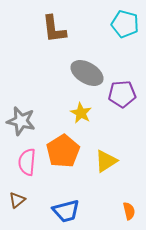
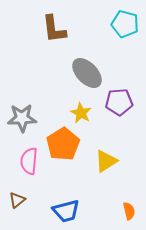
gray ellipse: rotated 16 degrees clockwise
purple pentagon: moved 3 px left, 8 px down
gray star: moved 1 px right, 3 px up; rotated 16 degrees counterclockwise
orange pentagon: moved 7 px up
pink semicircle: moved 2 px right, 1 px up
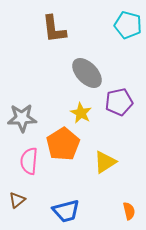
cyan pentagon: moved 3 px right, 1 px down
purple pentagon: rotated 8 degrees counterclockwise
yellow triangle: moved 1 px left, 1 px down
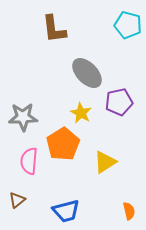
gray star: moved 1 px right, 1 px up
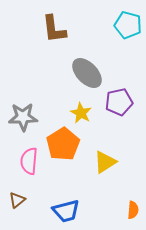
orange semicircle: moved 4 px right, 1 px up; rotated 18 degrees clockwise
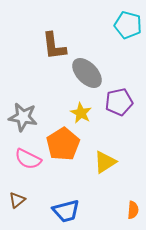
brown L-shape: moved 17 px down
gray star: rotated 12 degrees clockwise
pink semicircle: moved 1 px left, 2 px up; rotated 68 degrees counterclockwise
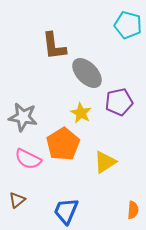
blue trapezoid: rotated 128 degrees clockwise
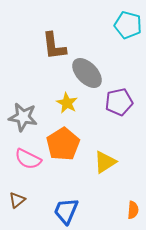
yellow star: moved 14 px left, 10 px up
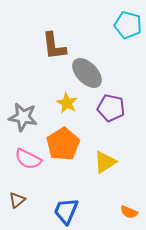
purple pentagon: moved 8 px left, 6 px down; rotated 24 degrees clockwise
orange semicircle: moved 4 px left, 2 px down; rotated 108 degrees clockwise
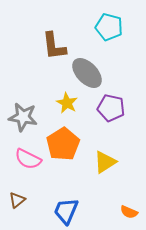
cyan pentagon: moved 19 px left, 2 px down
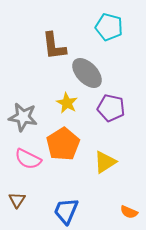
brown triangle: rotated 18 degrees counterclockwise
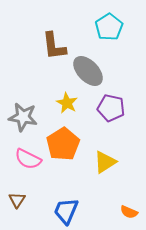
cyan pentagon: rotated 24 degrees clockwise
gray ellipse: moved 1 px right, 2 px up
